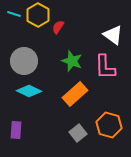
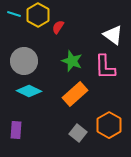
orange hexagon: rotated 15 degrees clockwise
gray square: rotated 12 degrees counterclockwise
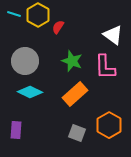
gray circle: moved 1 px right
cyan diamond: moved 1 px right, 1 px down
gray square: moved 1 px left; rotated 18 degrees counterclockwise
